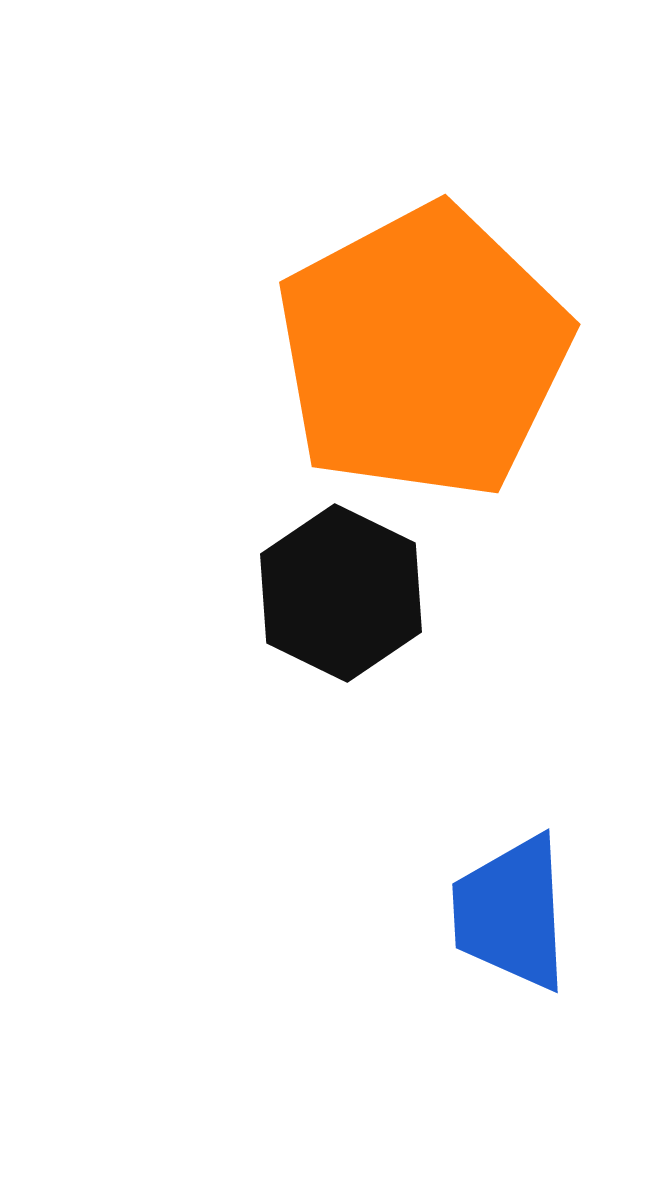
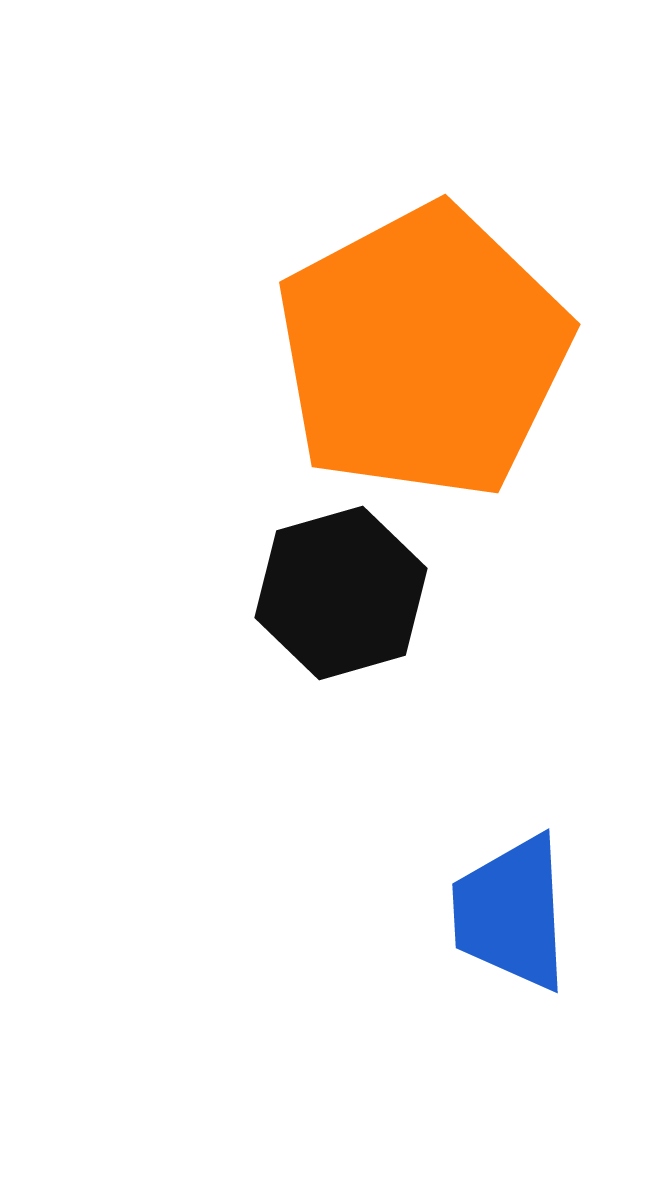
black hexagon: rotated 18 degrees clockwise
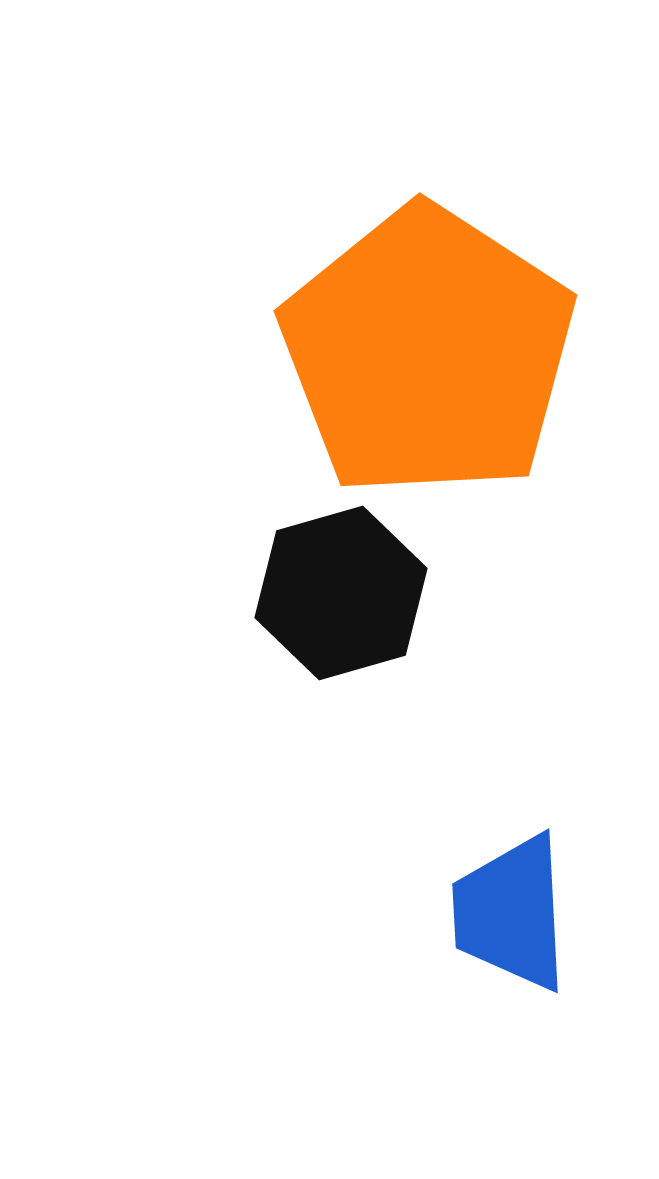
orange pentagon: moved 5 px right; rotated 11 degrees counterclockwise
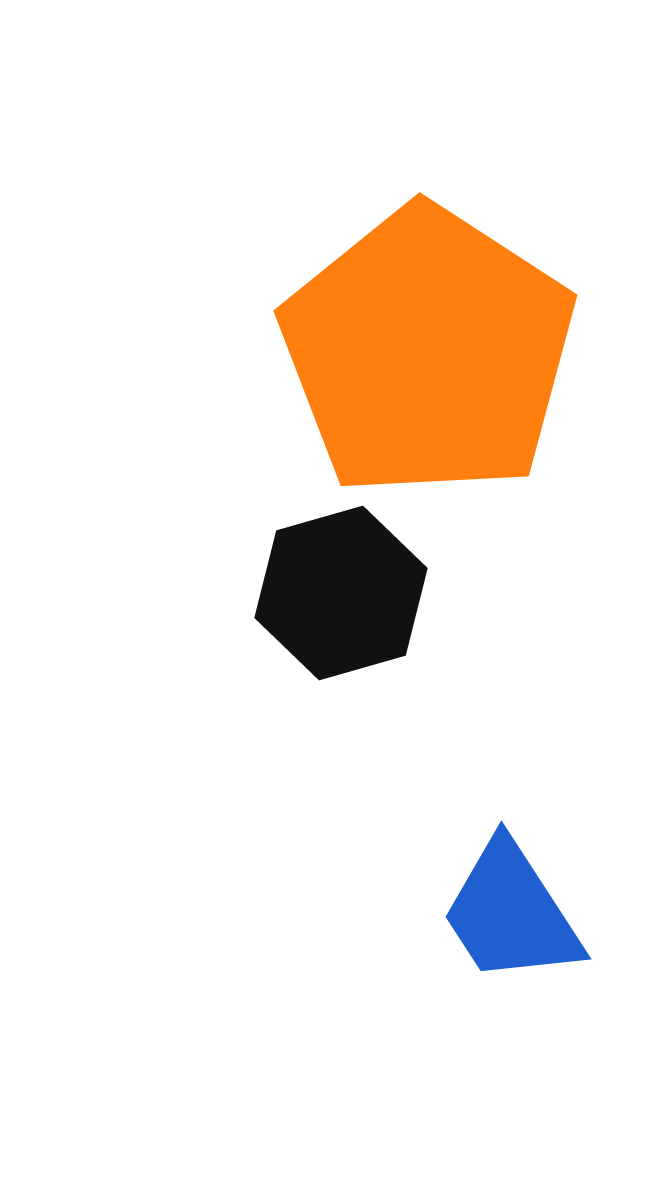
blue trapezoid: rotated 30 degrees counterclockwise
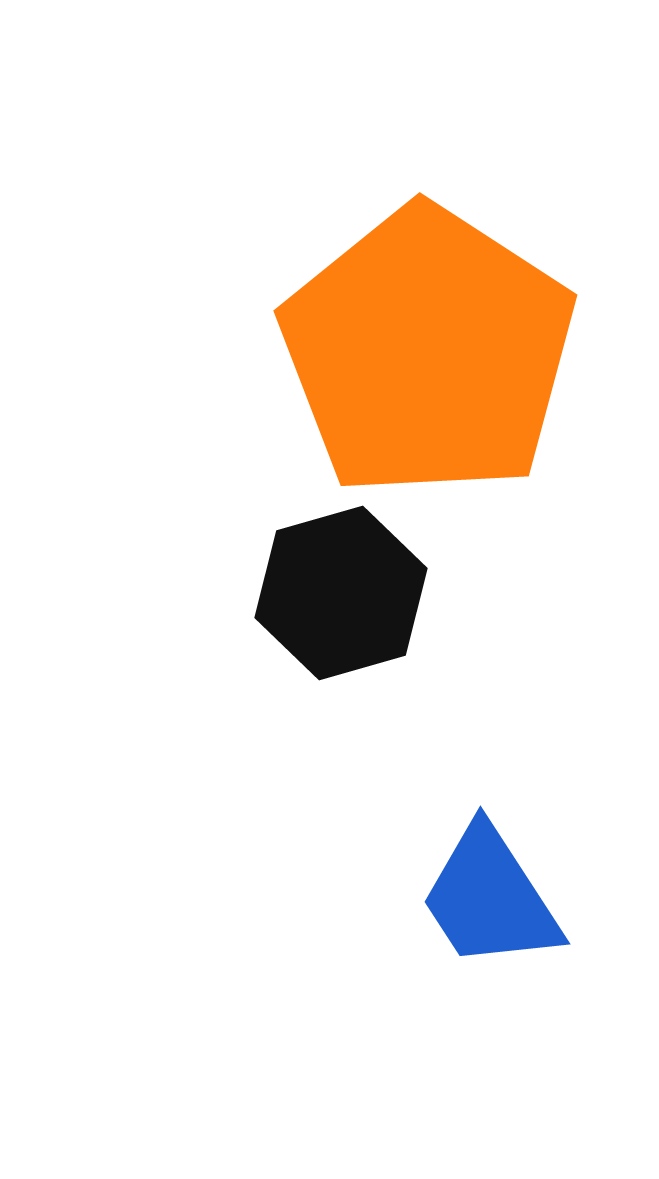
blue trapezoid: moved 21 px left, 15 px up
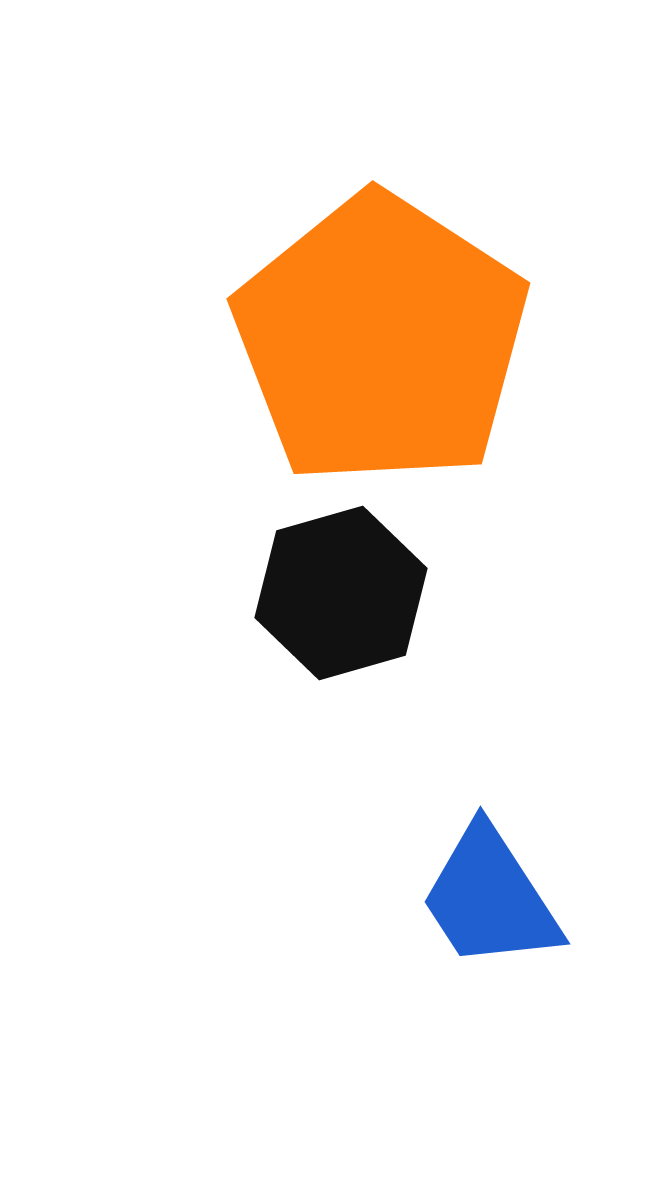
orange pentagon: moved 47 px left, 12 px up
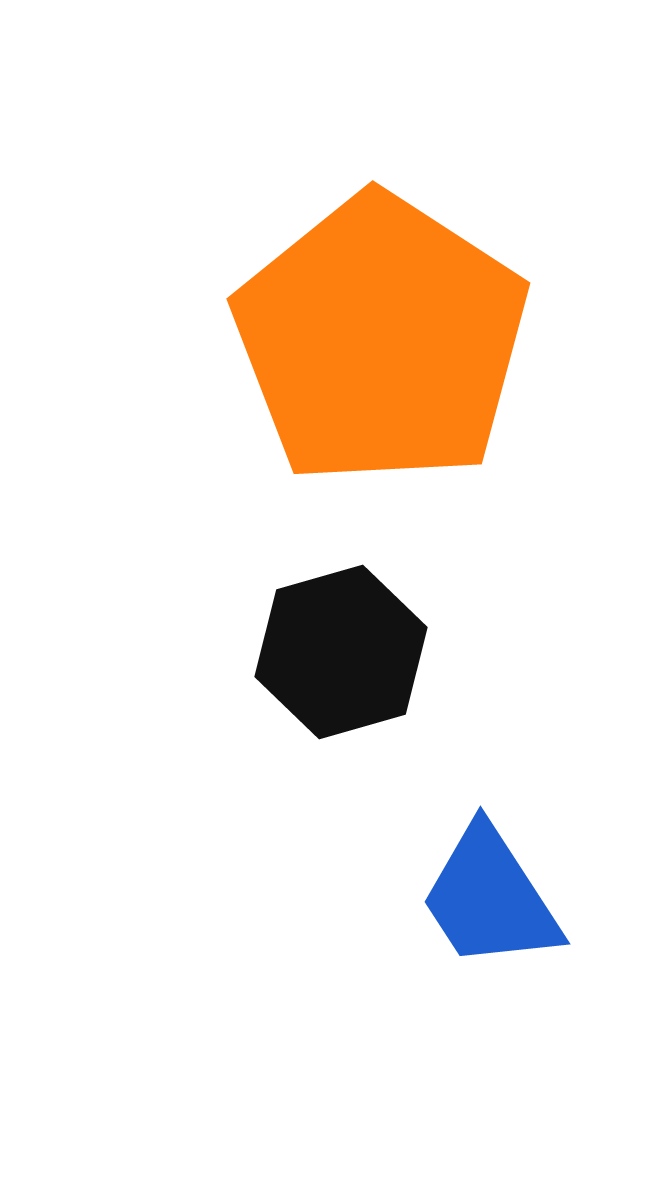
black hexagon: moved 59 px down
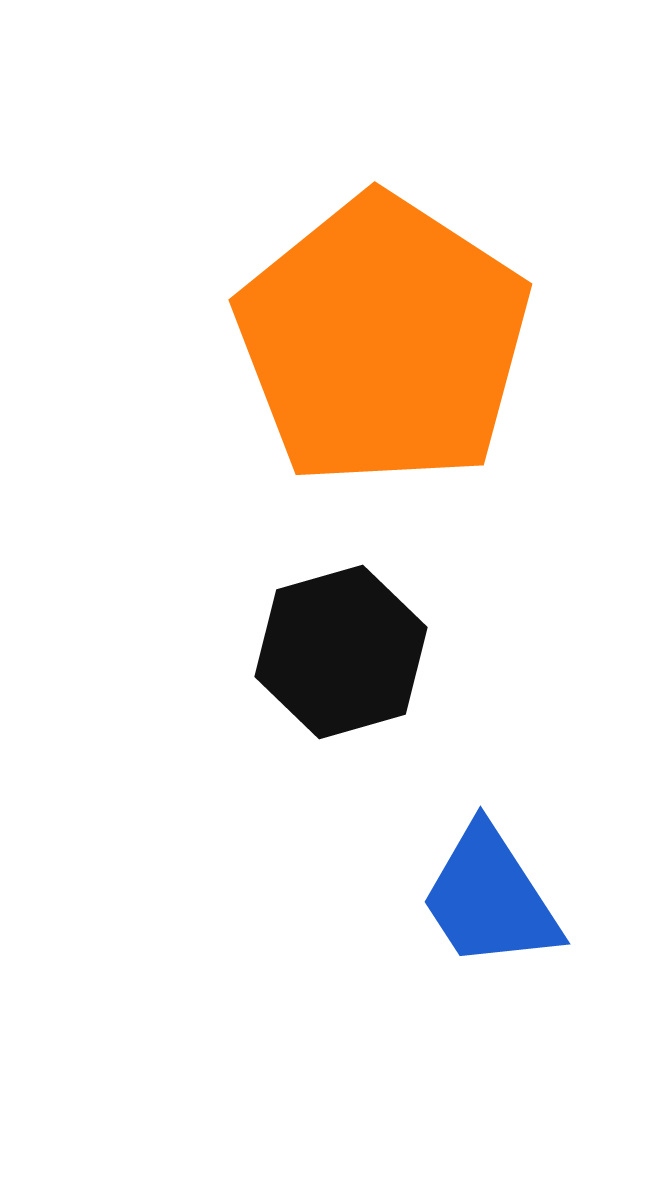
orange pentagon: moved 2 px right, 1 px down
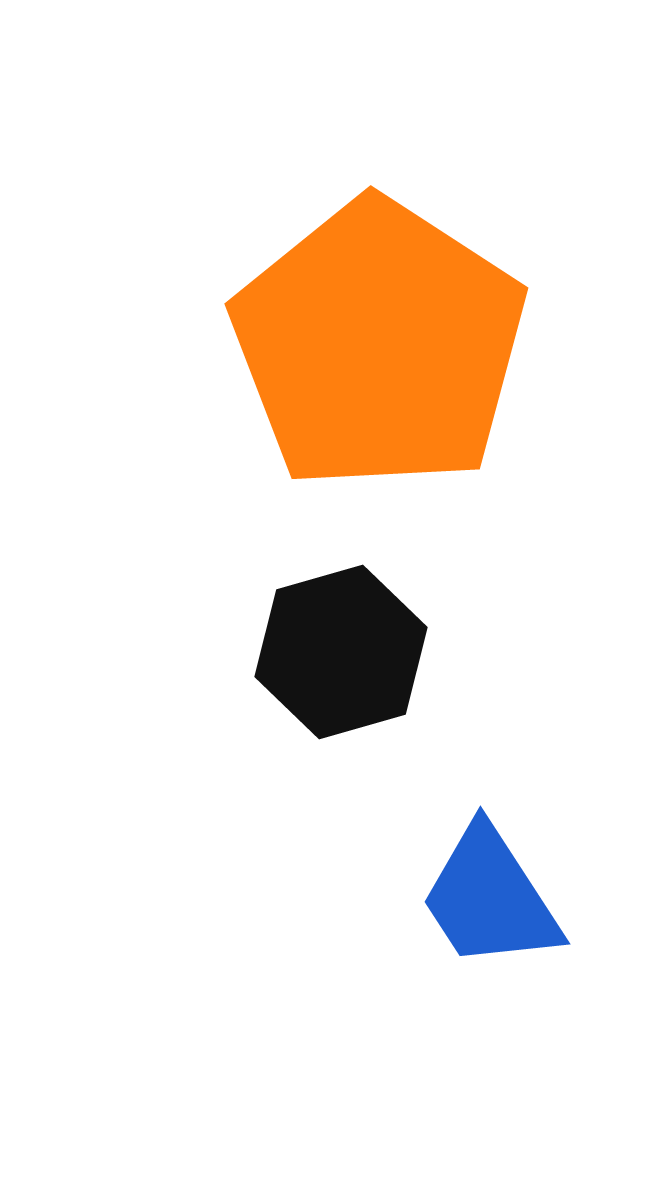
orange pentagon: moved 4 px left, 4 px down
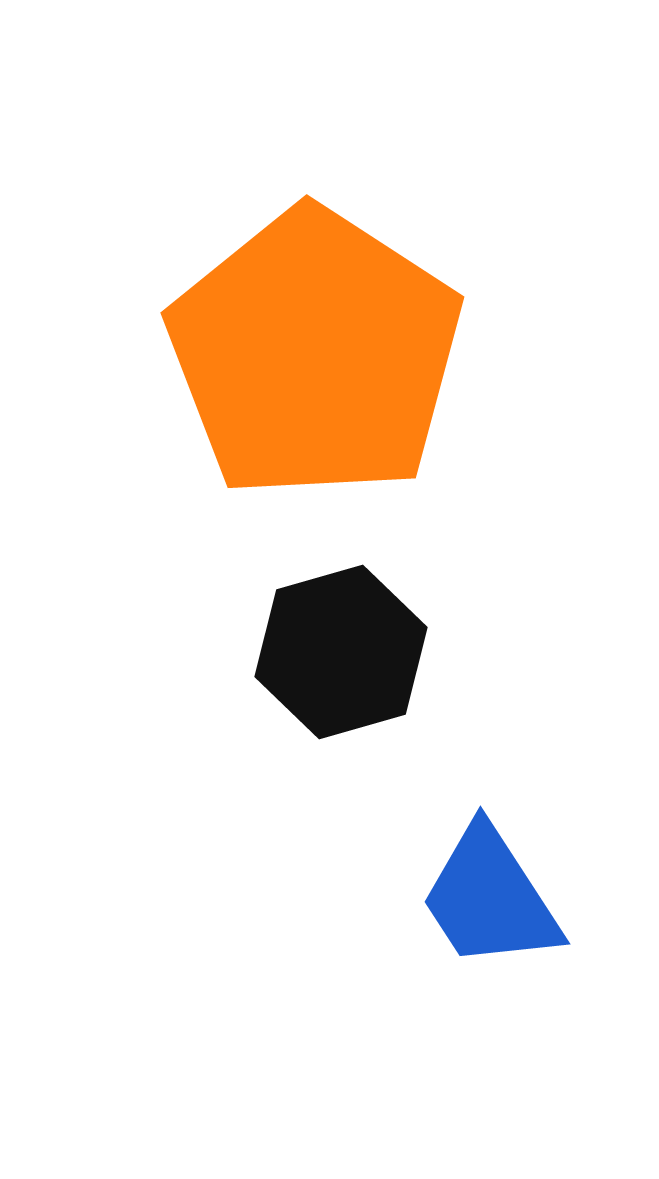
orange pentagon: moved 64 px left, 9 px down
